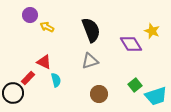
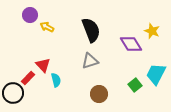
red triangle: moved 1 px left, 3 px down; rotated 21 degrees clockwise
cyan trapezoid: moved 22 px up; rotated 135 degrees clockwise
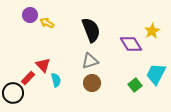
yellow arrow: moved 4 px up
yellow star: rotated 21 degrees clockwise
brown circle: moved 7 px left, 11 px up
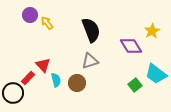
yellow arrow: rotated 24 degrees clockwise
purple diamond: moved 2 px down
cyan trapezoid: rotated 80 degrees counterclockwise
brown circle: moved 15 px left
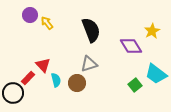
gray triangle: moved 1 px left, 3 px down
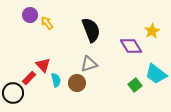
red rectangle: moved 1 px right
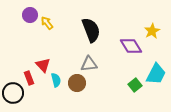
gray triangle: rotated 12 degrees clockwise
cyan trapezoid: rotated 100 degrees counterclockwise
red rectangle: rotated 64 degrees counterclockwise
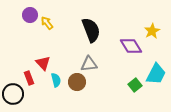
red triangle: moved 2 px up
brown circle: moved 1 px up
black circle: moved 1 px down
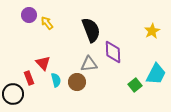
purple circle: moved 1 px left
purple diamond: moved 18 px left, 6 px down; rotated 30 degrees clockwise
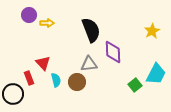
yellow arrow: rotated 128 degrees clockwise
